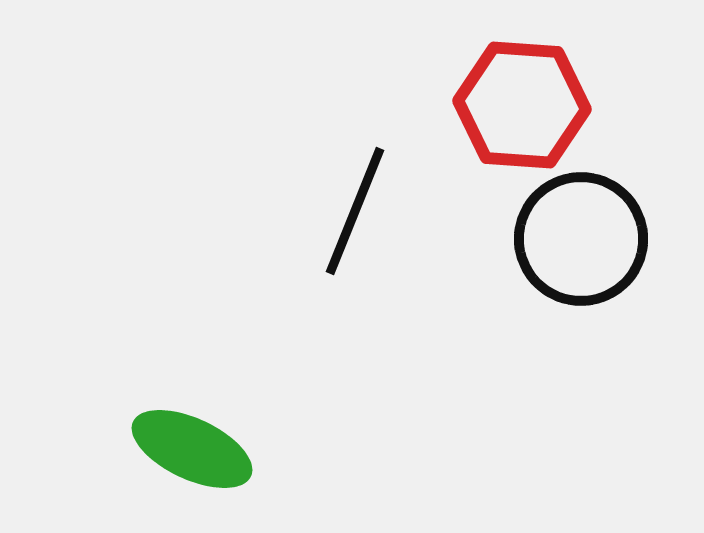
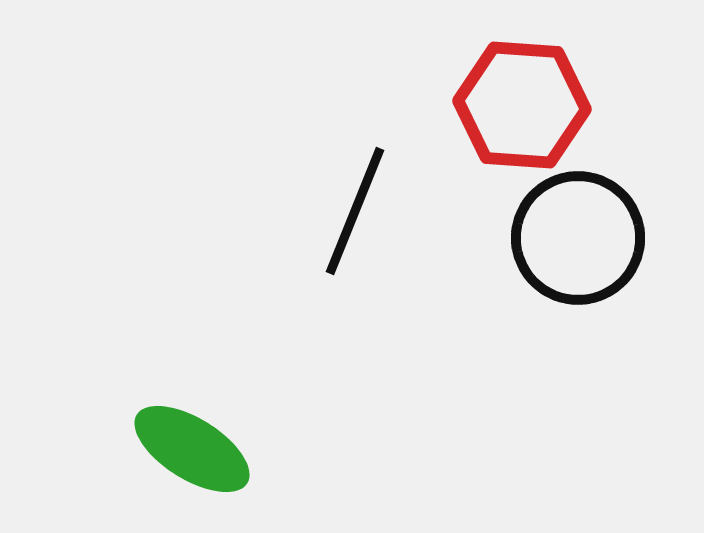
black circle: moved 3 px left, 1 px up
green ellipse: rotated 7 degrees clockwise
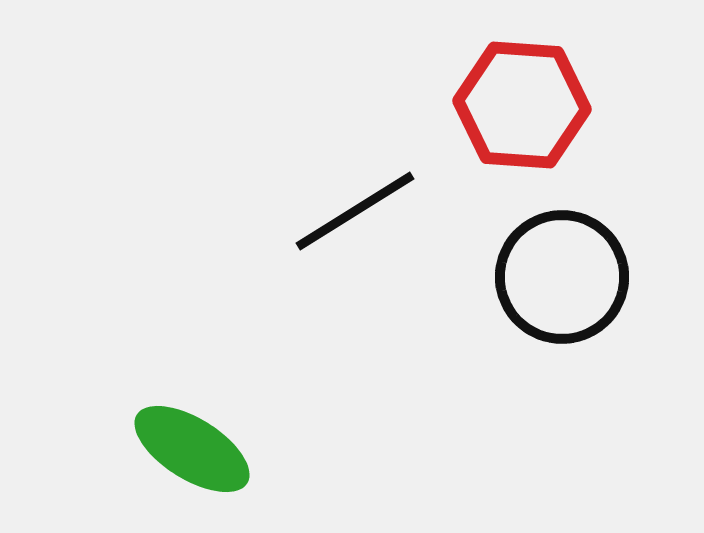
black line: rotated 36 degrees clockwise
black circle: moved 16 px left, 39 px down
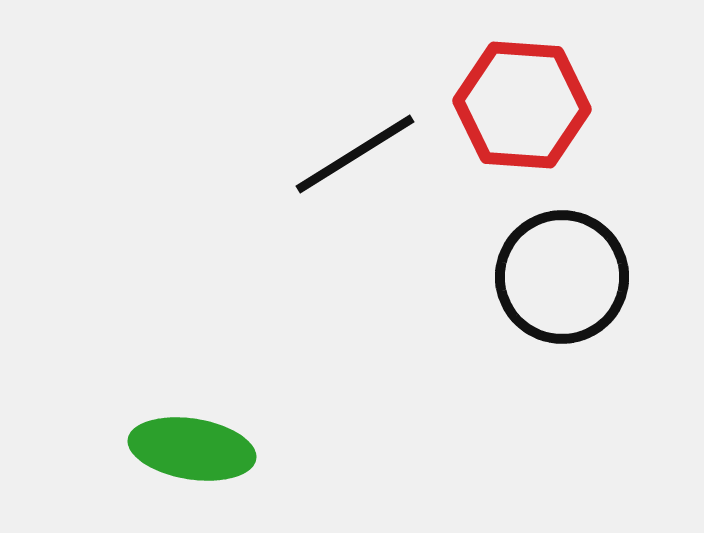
black line: moved 57 px up
green ellipse: rotated 23 degrees counterclockwise
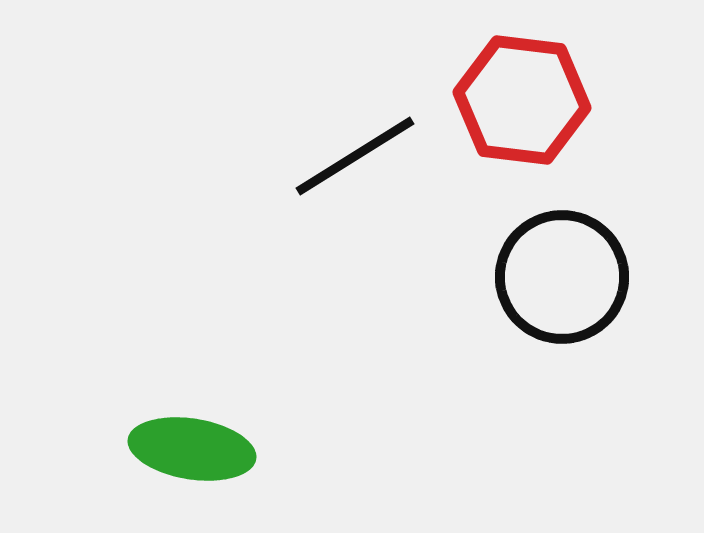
red hexagon: moved 5 px up; rotated 3 degrees clockwise
black line: moved 2 px down
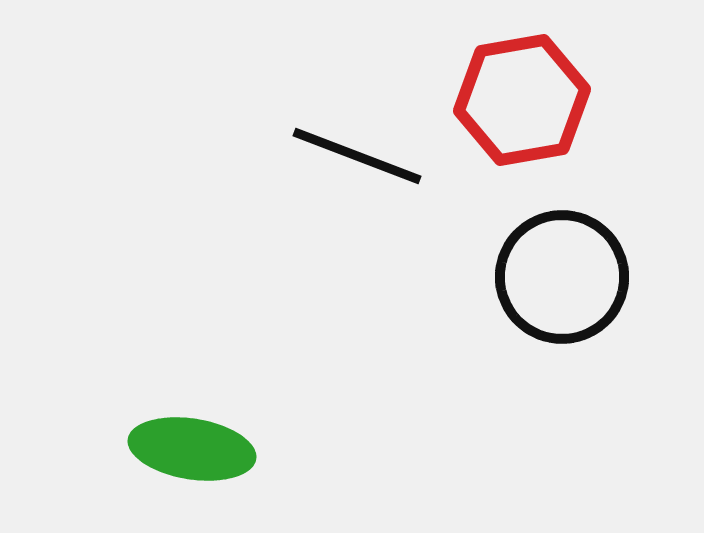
red hexagon: rotated 17 degrees counterclockwise
black line: moved 2 px right; rotated 53 degrees clockwise
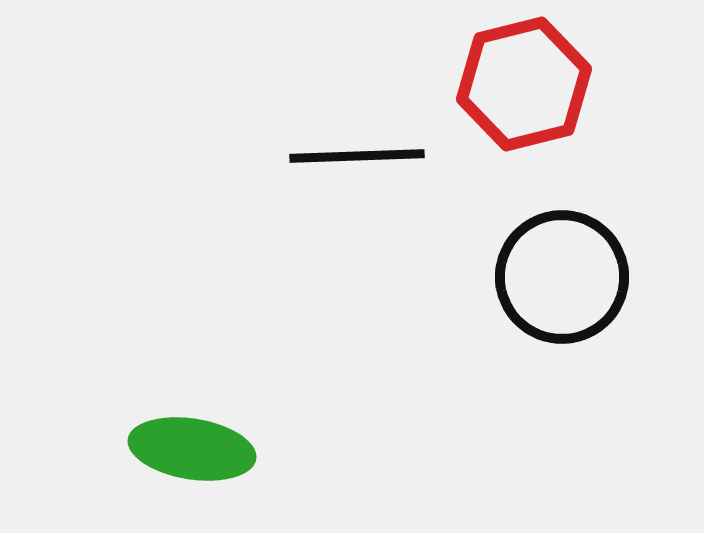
red hexagon: moved 2 px right, 16 px up; rotated 4 degrees counterclockwise
black line: rotated 23 degrees counterclockwise
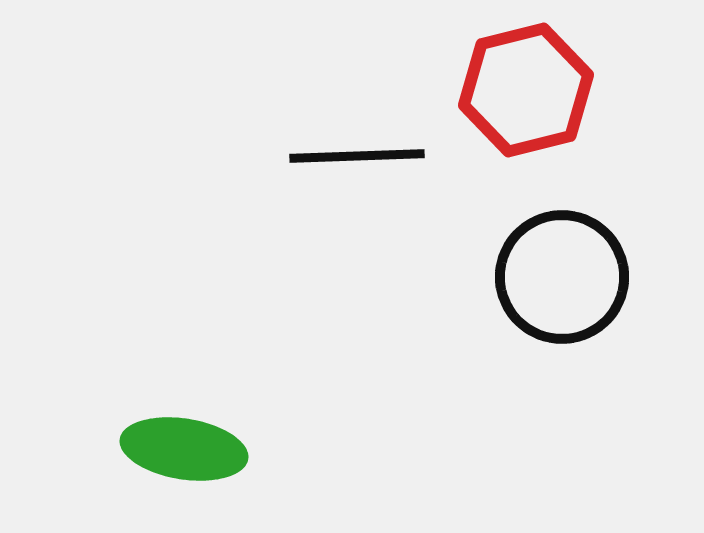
red hexagon: moved 2 px right, 6 px down
green ellipse: moved 8 px left
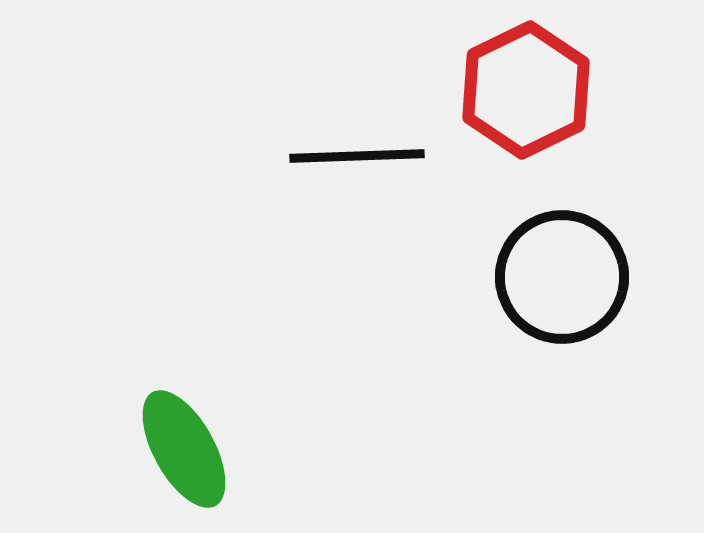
red hexagon: rotated 12 degrees counterclockwise
green ellipse: rotated 52 degrees clockwise
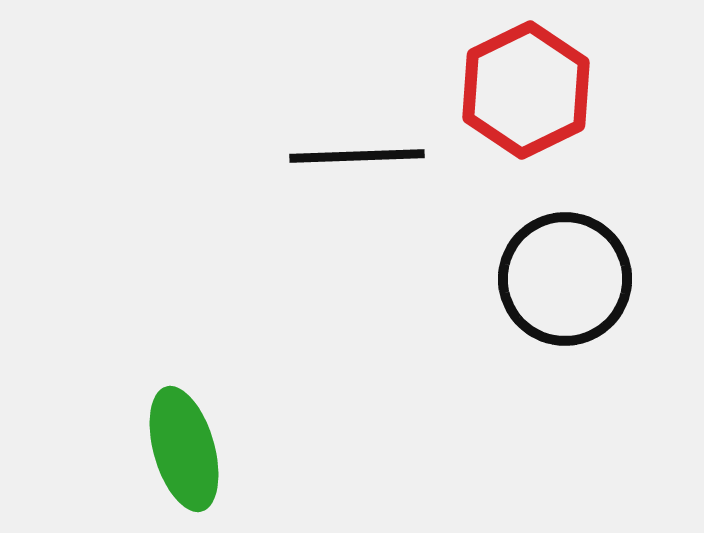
black circle: moved 3 px right, 2 px down
green ellipse: rotated 13 degrees clockwise
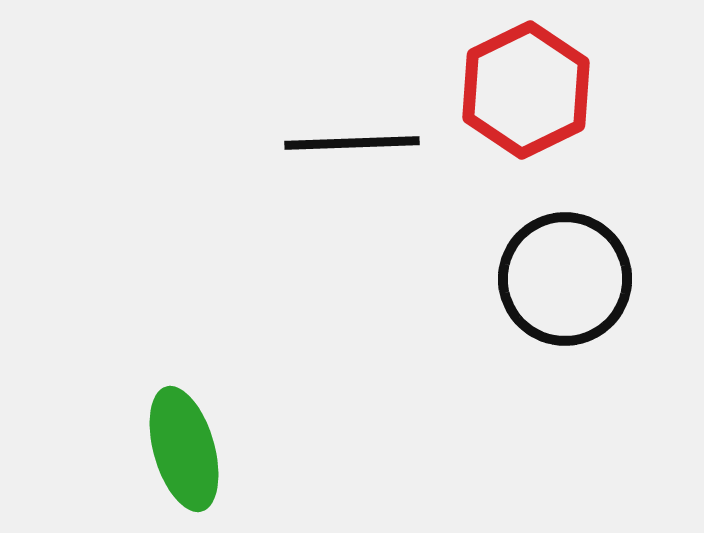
black line: moved 5 px left, 13 px up
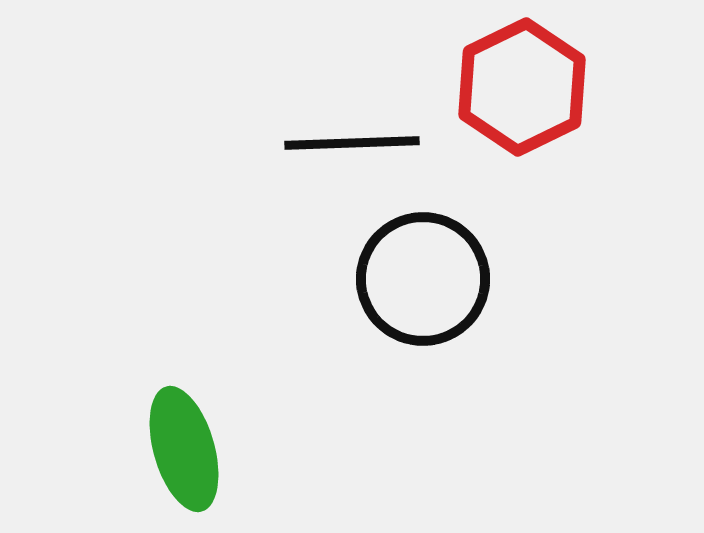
red hexagon: moved 4 px left, 3 px up
black circle: moved 142 px left
